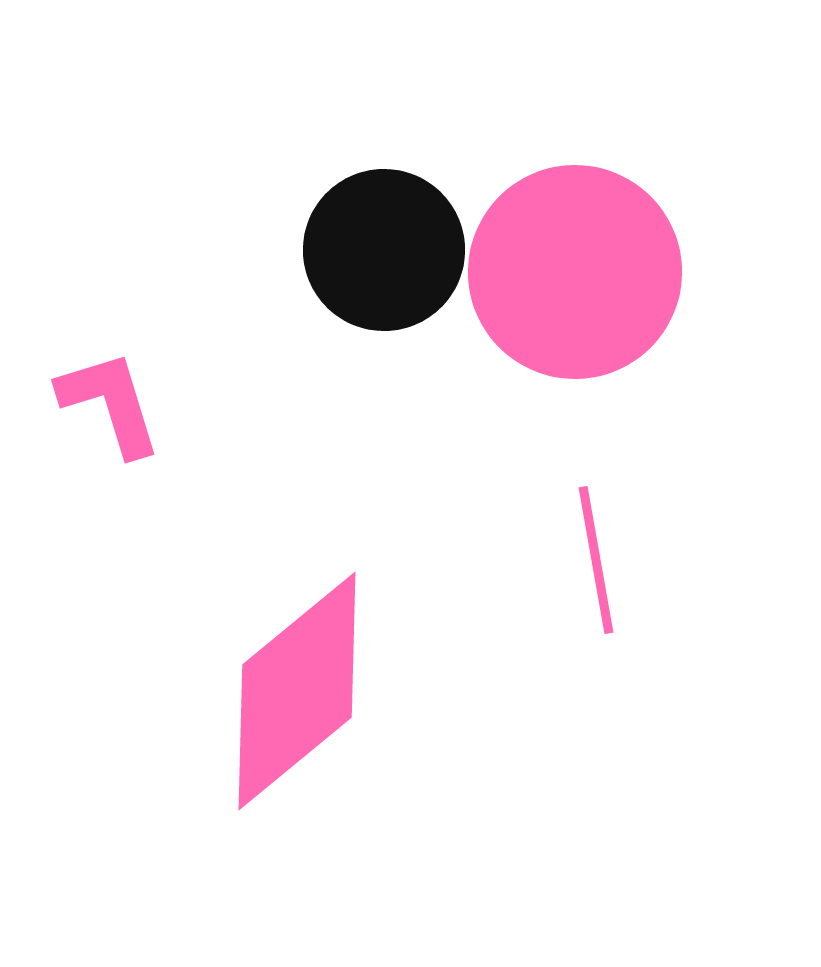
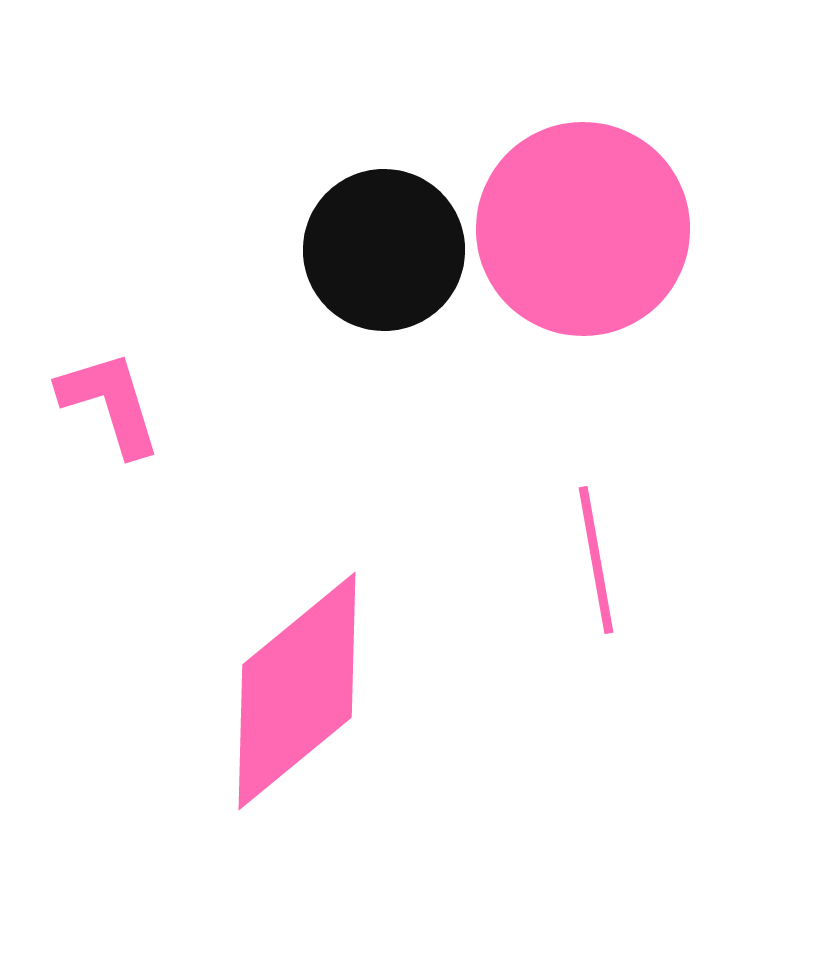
pink circle: moved 8 px right, 43 px up
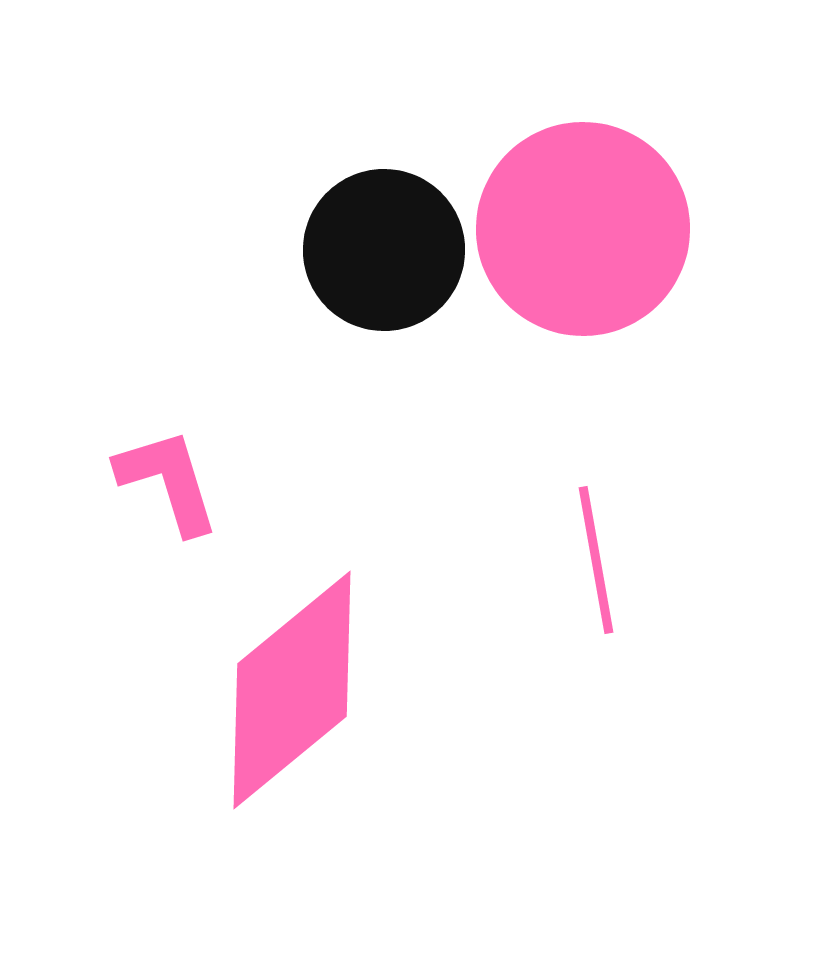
pink L-shape: moved 58 px right, 78 px down
pink diamond: moved 5 px left, 1 px up
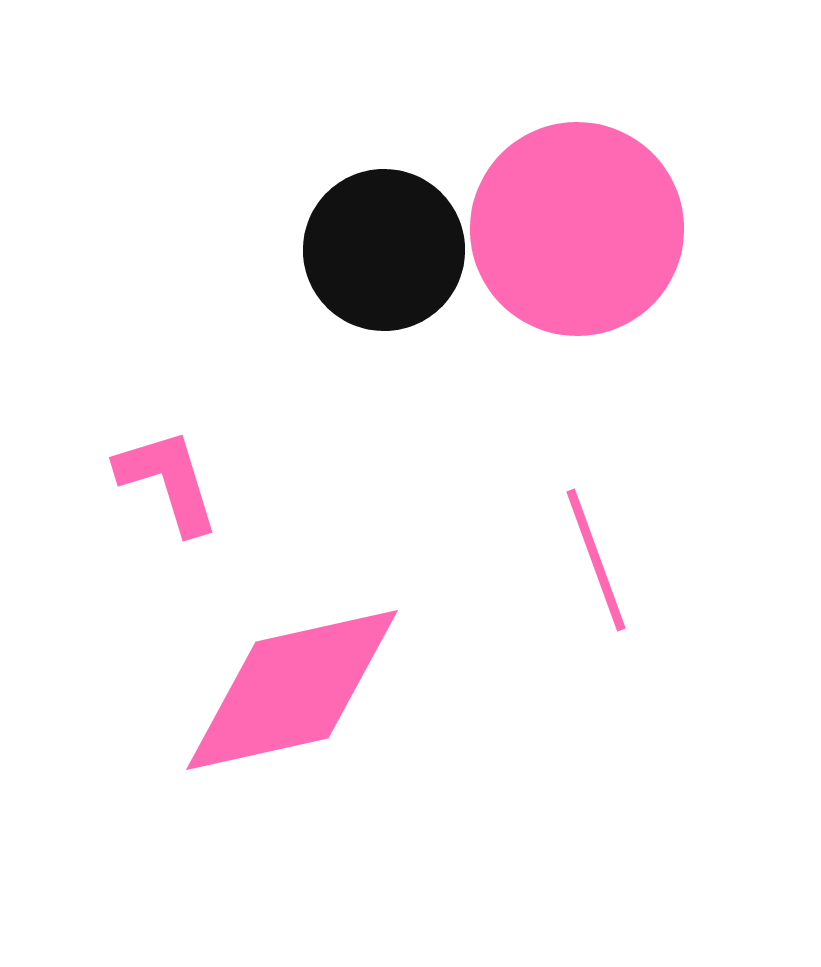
pink circle: moved 6 px left
pink line: rotated 10 degrees counterclockwise
pink diamond: rotated 27 degrees clockwise
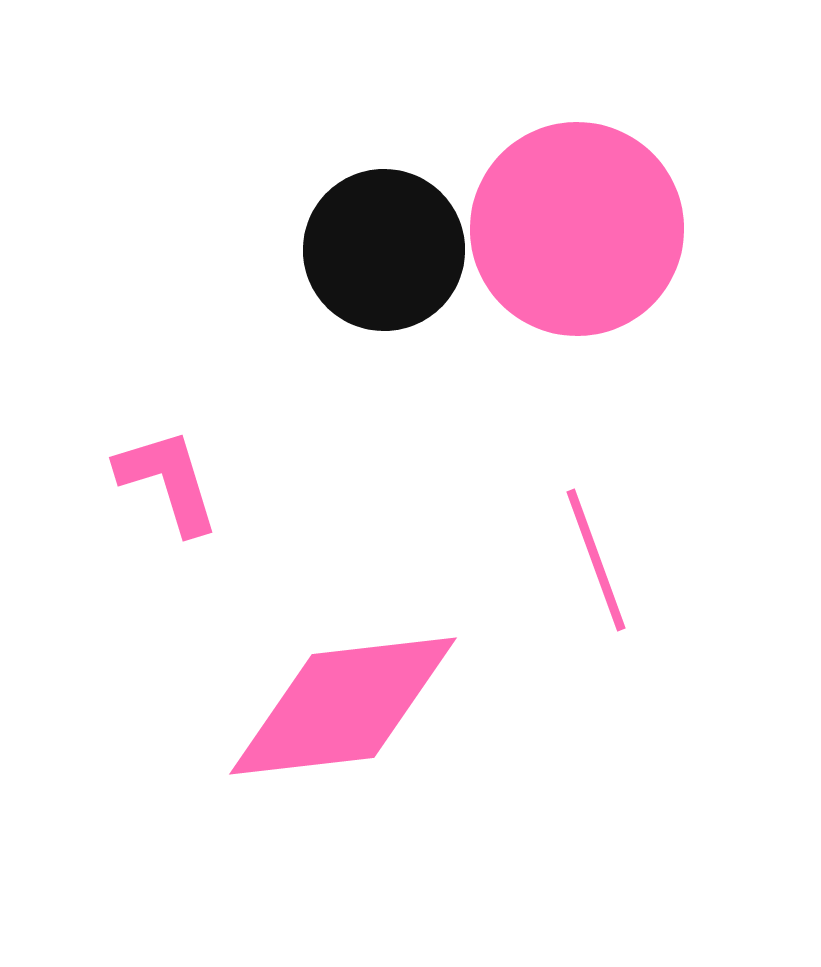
pink diamond: moved 51 px right, 16 px down; rotated 6 degrees clockwise
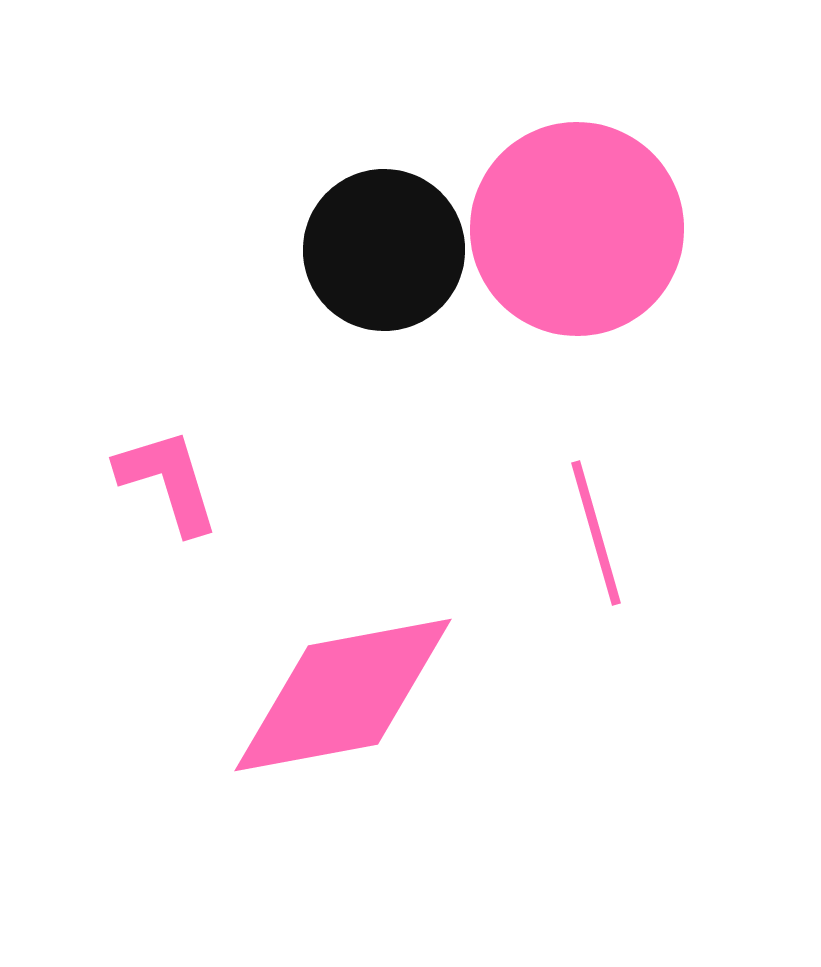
pink line: moved 27 px up; rotated 4 degrees clockwise
pink diamond: moved 11 px up; rotated 4 degrees counterclockwise
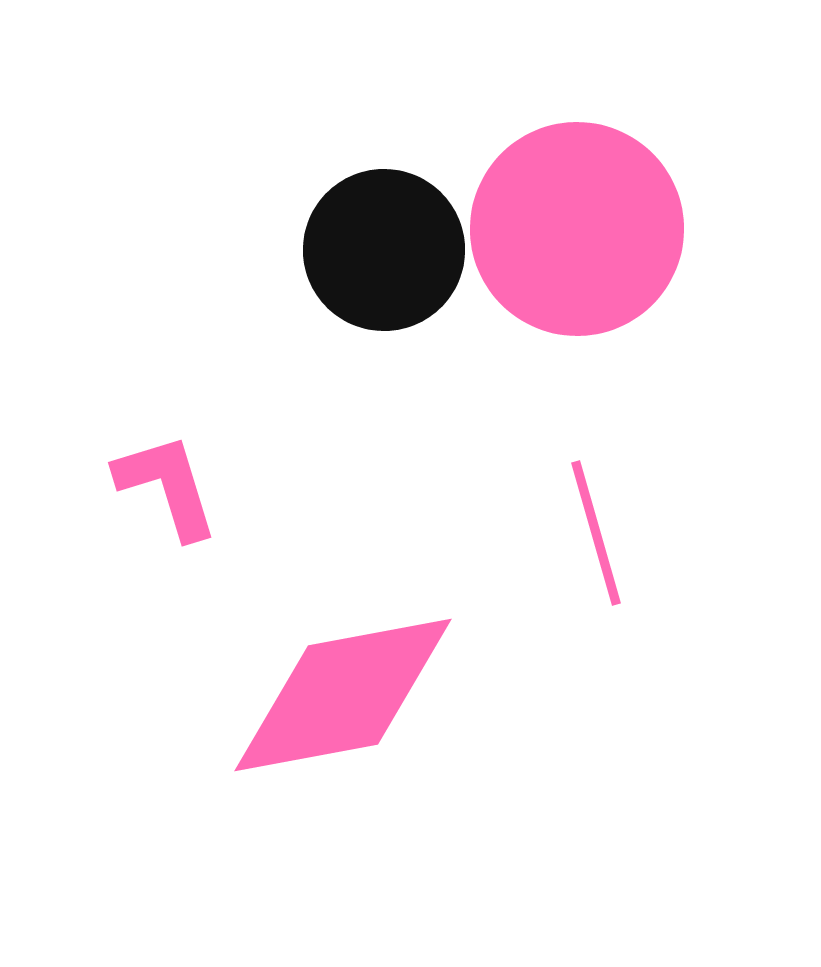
pink L-shape: moved 1 px left, 5 px down
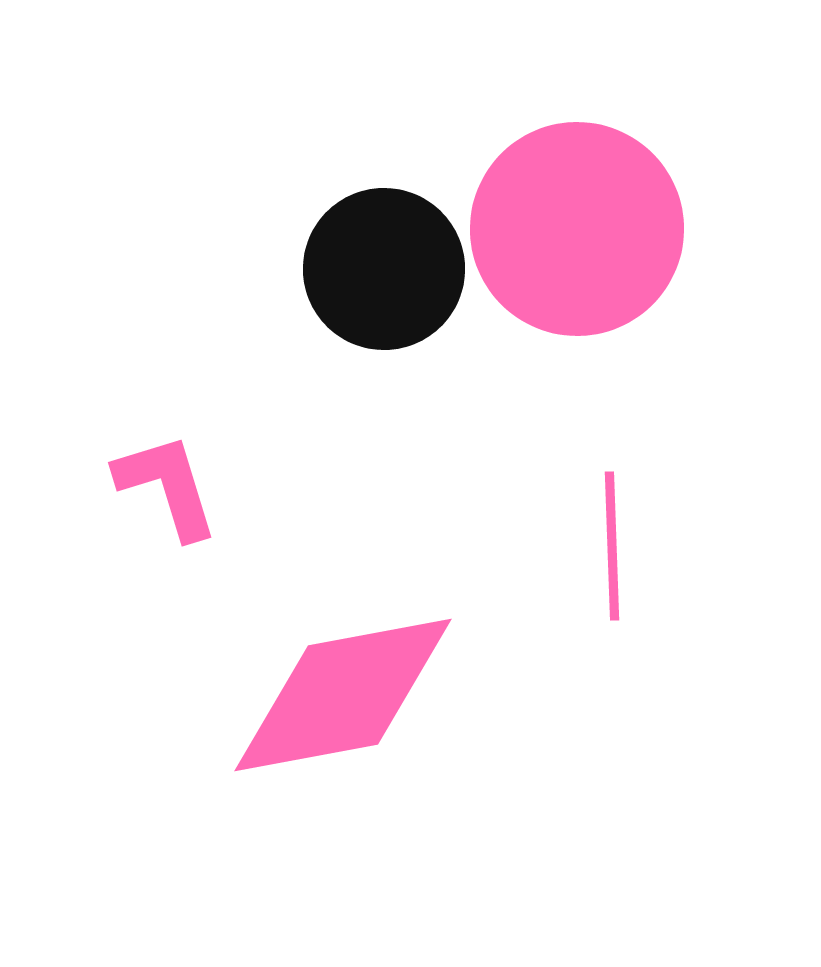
black circle: moved 19 px down
pink line: moved 16 px right, 13 px down; rotated 14 degrees clockwise
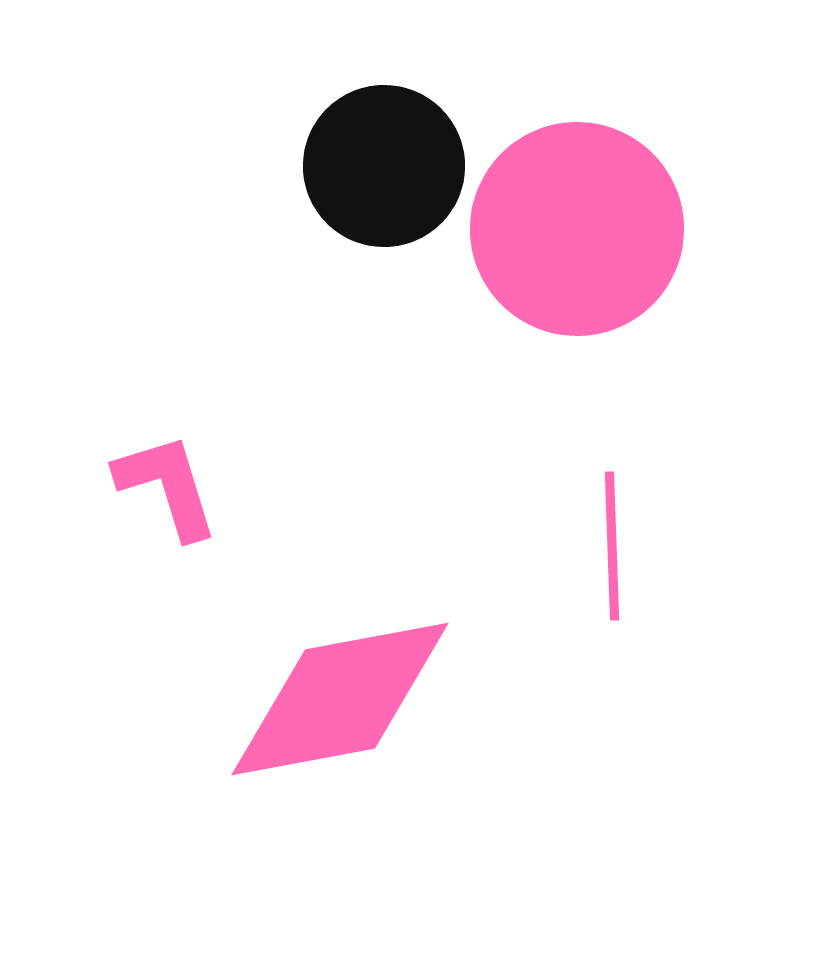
black circle: moved 103 px up
pink diamond: moved 3 px left, 4 px down
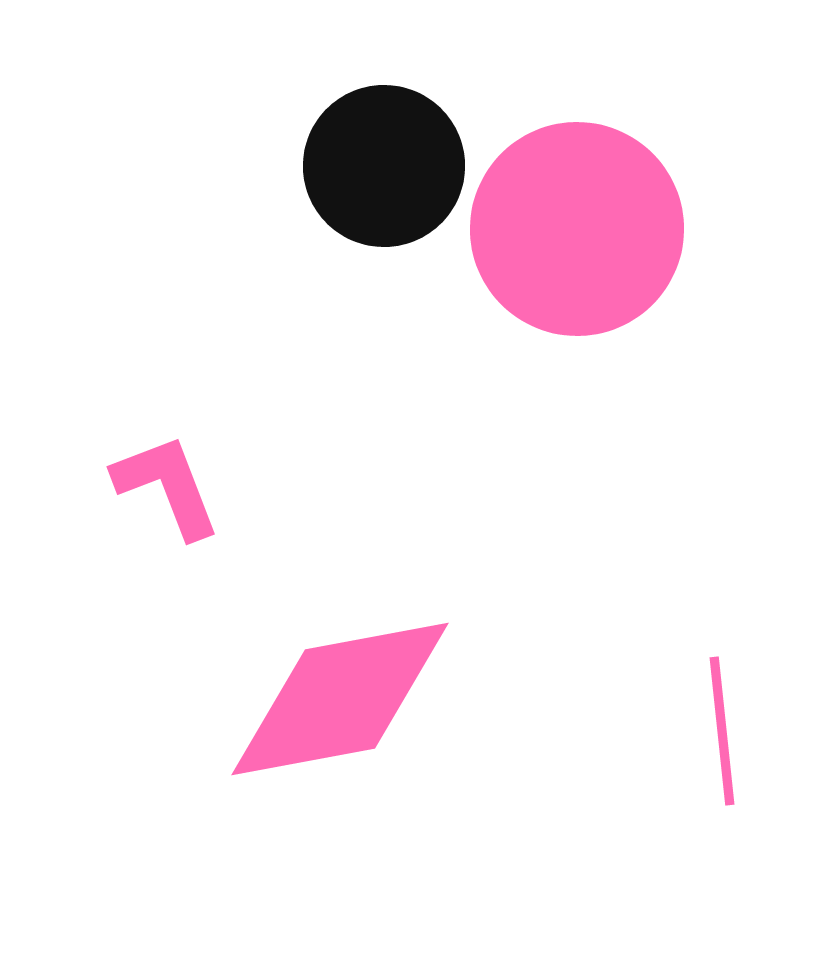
pink L-shape: rotated 4 degrees counterclockwise
pink line: moved 110 px right, 185 px down; rotated 4 degrees counterclockwise
